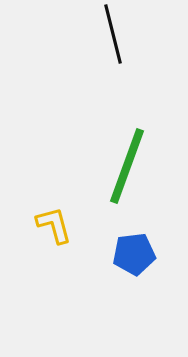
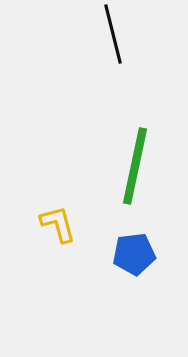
green line: moved 8 px right; rotated 8 degrees counterclockwise
yellow L-shape: moved 4 px right, 1 px up
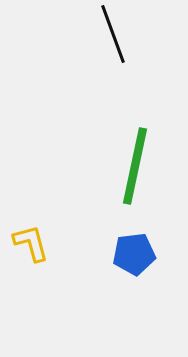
black line: rotated 6 degrees counterclockwise
yellow L-shape: moved 27 px left, 19 px down
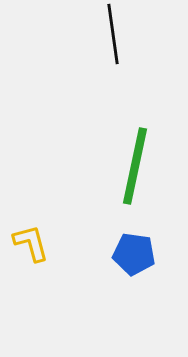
black line: rotated 12 degrees clockwise
blue pentagon: rotated 15 degrees clockwise
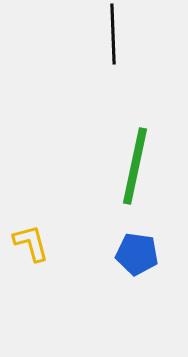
black line: rotated 6 degrees clockwise
blue pentagon: moved 3 px right
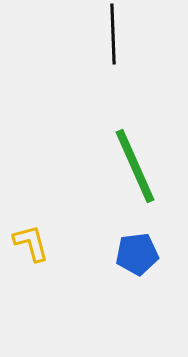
green line: rotated 36 degrees counterclockwise
blue pentagon: rotated 15 degrees counterclockwise
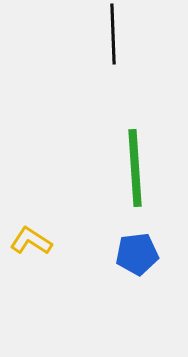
green line: moved 2 px down; rotated 20 degrees clockwise
yellow L-shape: moved 2 px up; rotated 42 degrees counterclockwise
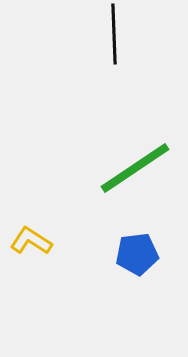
black line: moved 1 px right
green line: rotated 60 degrees clockwise
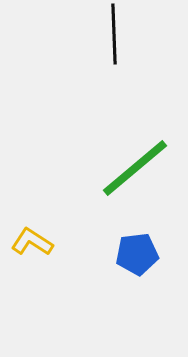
green line: rotated 6 degrees counterclockwise
yellow L-shape: moved 1 px right, 1 px down
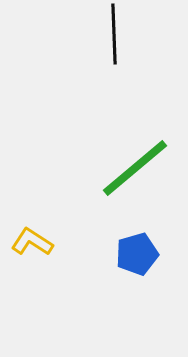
blue pentagon: rotated 9 degrees counterclockwise
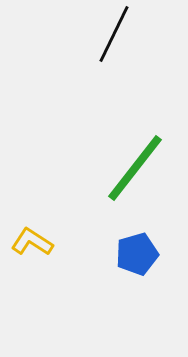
black line: rotated 28 degrees clockwise
green line: rotated 12 degrees counterclockwise
